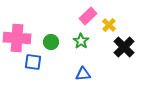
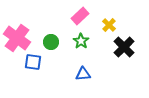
pink rectangle: moved 8 px left
pink cross: rotated 32 degrees clockwise
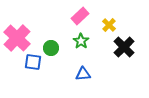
pink cross: rotated 8 degrees clockwise
green circle: moved 6 px down
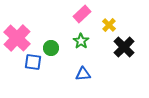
pink rectangle: moved 2 px right, 2 px up
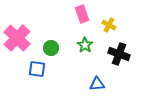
pink rectangle: rotated 66 degrees counterclockwise
yellow cross: rotated 16 degrees counterclockwise
green star: moved 4 px right, 4 px down
black cross: moved 5 px left, 7 px down; rotated 25 degrees counterclockwise
blue square: moved 4 px right, 7 px down
blue triangle: moved 14 px right, 10 px down
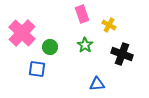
pink cross: moved 5 px right, 5 px up
green circle: moved 1 px left, 1 px up
black cross: moved 3 px right
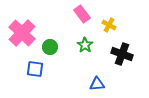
pink rectangle: rotated 18 degrees counterclockwise
blue square: moved 2 px left
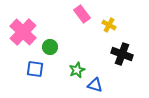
pink cross: moved 1 px right, 1 px up
green star: moved 8 px left, 25 px down; rotated 14 degrees clockwise
blue triangle: moved 2 px left, 1 px down; rotated 21 degrees clockwise
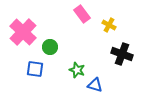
green star: rotated 28 degrees counterclockwise
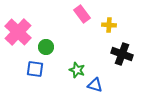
yellow cross: rotated 24 degrees counterclockwise
pink cross: moved 5 px left
green circle: moved 4 px left
